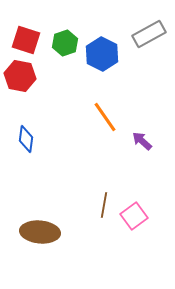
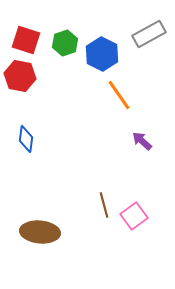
orange line: moved 14 px right, 22 px up
brown line: rotated 25 degrees counterclockwise
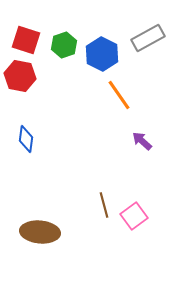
gray rectangle: moved 1 px left, 4 px down
green hexagon: moved 1 px left, 2 px down
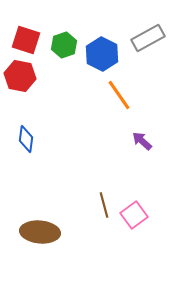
pink square: moved 1 px up
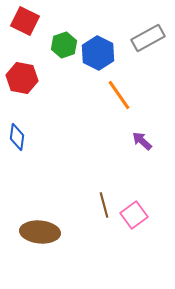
red square: moved 1 px left, 19 px up; rotated 8 degrees clockwise
blue hexagon: moved 4 px left, 1 px up
red hexagon: moved 2 px right, 2 px down
blue diamond: moved 9 px left, 2 px up
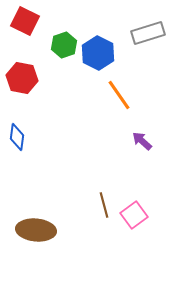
gray rectangle: moved 5 px up; rotated 12 degrees clockwise
brown ellipse: moved 4 px left, 2 px up
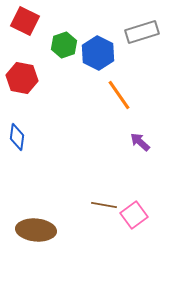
gray rectangle: moved 6 px left, 1 px up
purple arrow: moved 2 px left, 1 px down
brown line: rotated 65 degrees counterclockwise
